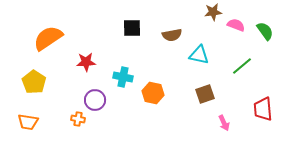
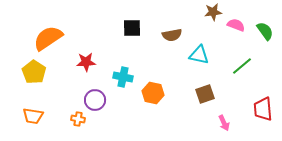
yellow pentagon: moved 10 px up
orange trapezoid: moved 5 px right, 6 px up
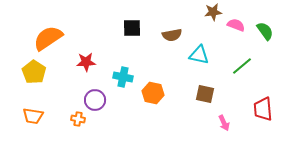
brown square: rotated 30 degrees clockwise
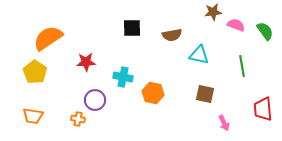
green line: rotated 60 degrees counterclockwise
yellow pentagon: moved 1 px right
